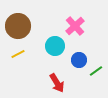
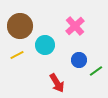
brown circle: moved 2 px right
cyan circle: moved 10 px left, 1 px up
yellow line: moved 1 px left, 1 px down
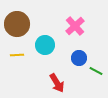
brown circle: moved 3 px left, 2 px up
yellow line: rotated 24 degrees clockwise
blue circle: moved 2 px up
green line: rotated 64 degrees clockwise
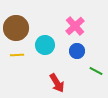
brown circle: moved 1 px left, 4 px down
blue circle: moved 2 px left, 7 px up
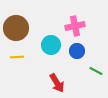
pink cross: rotated 30 degrees clockwise
cyan circle: moved 6 px right
yellow line: moved 2 px down
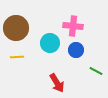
pink cross: moved 2 px left; rotated 18 degrees clockwise
cyan circle: moved 1 px left, 2 px up
blue circle: moved 1 px left, 1 px up
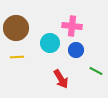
pink cross: moved 1 px left
red arrow: moved 4 px right, 4 px up
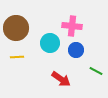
red arrow: rotated 24 degrees counterclockwise
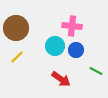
cyan circle: moved 5 px right, 3 px down
yellow line: rotated 40 degrees counterclockwise
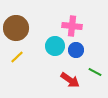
green line: moved 1 px left, 1 px down
red arrow: moved 9 px right, 1 px down
